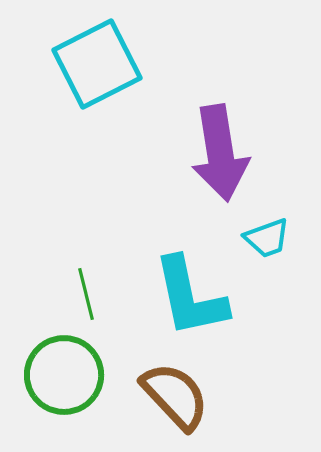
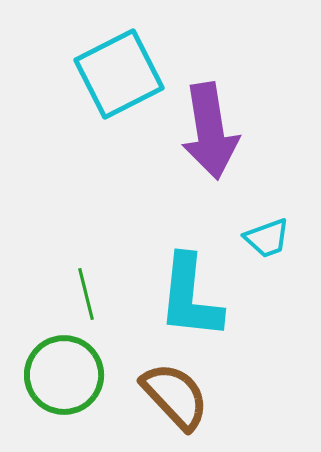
cyan square: moved 22 px right, 10 px down
purple arrow: moved 10 px left, 22 px up
cyan L-shape: rotated 18 degrees clockwise
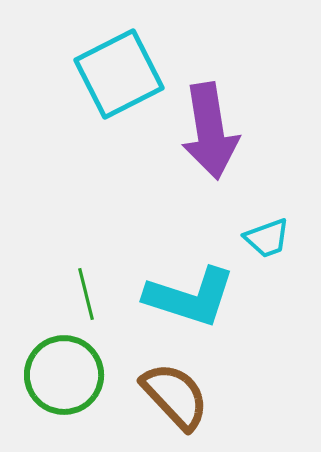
cyan L-shape: rotated 78 degrees counterclockwise
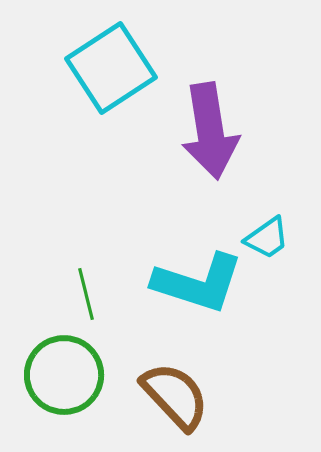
cyan square: moved 8 px left, 6 px up; rotated 6 degrees counterclockwise
cyan trapezoid: rotated 15 degrees counterclockwise
cyan L-shape: moved 8 px right, 14 px up
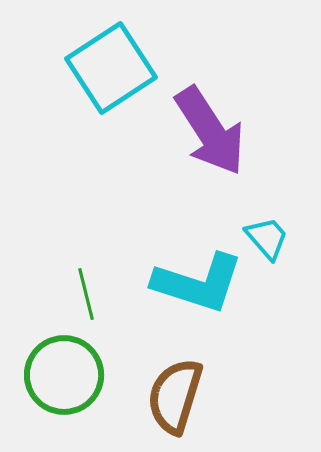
purple arrow: rotated 24 degrees counterclockwise
cyan trapezoid: rotated 96 degrees counterclockwise
brown semicircle: rotated 120 degrees counterclockwise
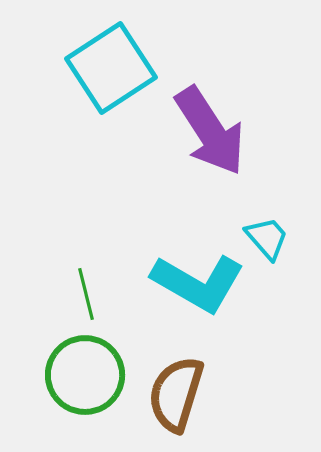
cyan L-shape: rotated 12 degrees clockwise
green circle: moved 21 px right
brown semicircle: moved 1 px right, 2 px up
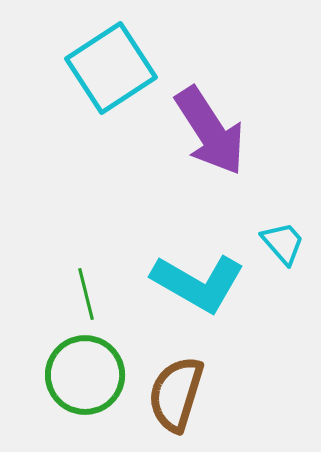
cyan trapezoid: moved 16 px right, 5 px down
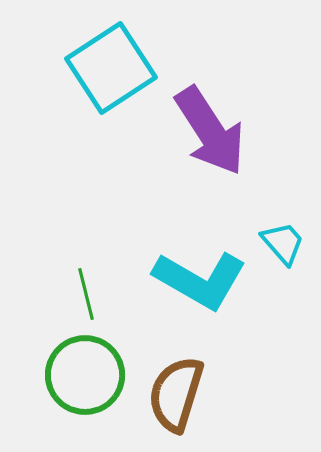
cyan L-shape: moved 2 px right, 3 px up
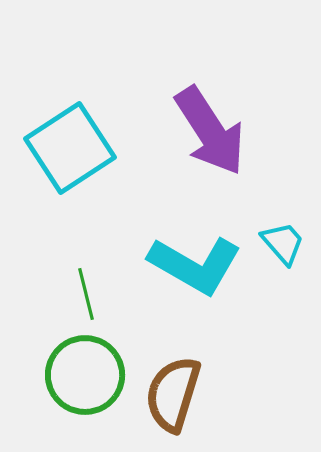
cyan square: moved 41 px left, 80 px down
cyan L-shape: moved 5 px left, 15 px up
brown semicircle: moved 3 px left
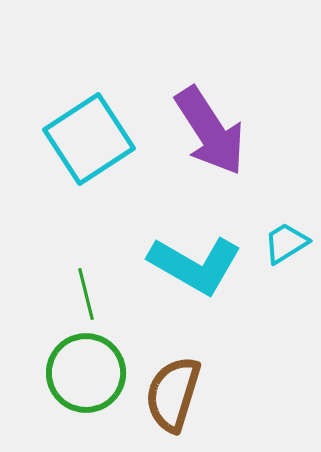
cyan square: moved 19 px right, 9 px up
cyan trapezoid: moved 3 px right; rotated 81 degrees counterclockwise
green circle: moved 1 px right, 2 px up
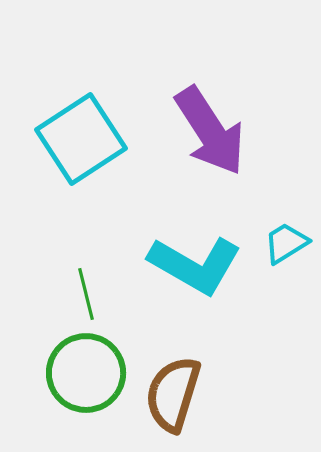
cyan square: moved 8 px left
